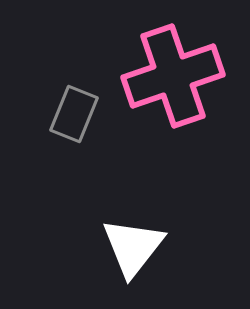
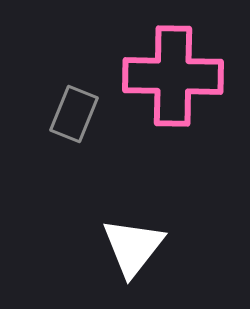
pink cross: rotated 20 degrees clockwise
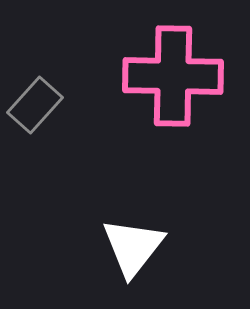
gray rectangle: moved 39 px left, 9 px up; rotated 20 degrees clockwise
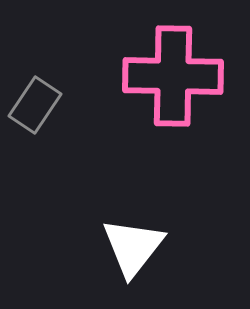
gray rectangle: rotated 8 degrees counterclockwise
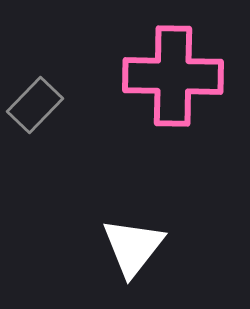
gray rectangle: rotated 10 degrees clockwise
